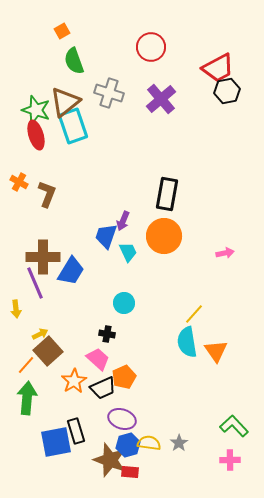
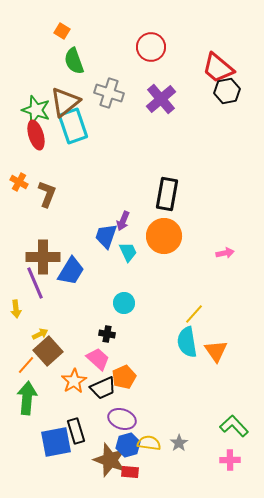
orange square at (62, 31): rotated 28 degrees counterclockwise
red trapezoid at (218, 68): rotated 68 degrees clockwise
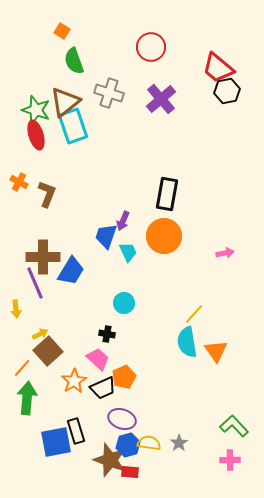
orange line at (26, 365): moved 4 px left, 3 px down
